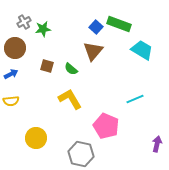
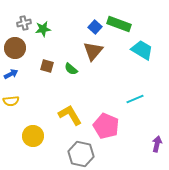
gray cross: moved 1 px down; rotated 16 degrees clockwise
blue square: moved 1 px left
yellow L-shape: moved 16 px down
yellow circle: moved 3 px left, 2 px up
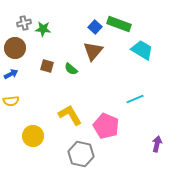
green star: rotated 14 degrees clockwise
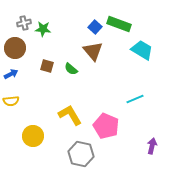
brown triangle: rotated 20 degrees counterclockwise
purple arrow: moved 5 px left, 2 px down
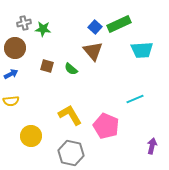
green rectangle: rotated 45 degrees counterclockwise
cyan trapezoid: rotated 145 degrees clockwise
yellow circle: moved 2 px left
gray hexagon: moved 10 px left, 1 px up
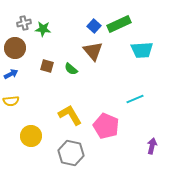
blue square: moved 1 px left, 1 px up
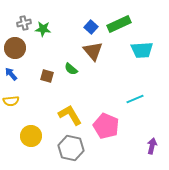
blue square: moved 3 px left, 1 px down
brown square: moved 10 px down
blue arrow: rotated 104 degrees counterclockwise
gray hexagon: moved 5 px up
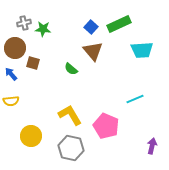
brown square: moved 14 px left, 13 px up
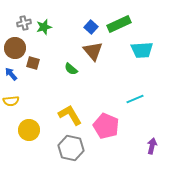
green star: moved 1 px right, 2 px up; rotated 21 degrees counterclockwise
yellow circle: moved 2 px left, 6 px up
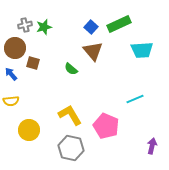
gray cross: moved 1 px right, 2 px down
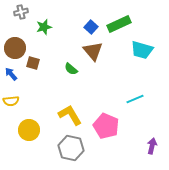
gray cross: moved 4 px left, 13 px up
cyan trapezoid: rotated 20 degrees clockwise
